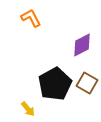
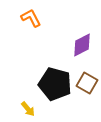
black pentagon: rotated 28 degrees counterclockwise
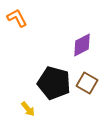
orange L-shape: moved 14 px left
black pentagon: moved 1 px left, 1 px up
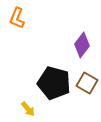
orange L-shape: rotated 130 degrees counterclockwise
purple diamond: rotated 25 degrees counterclockwise
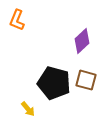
orange L-shape: moved 2 px down
purple diamond: moved 4 px up; rotated 10 degrees clockwise
brown square: moved 1 px left, 3 px up; rotated 15 degrees counterclockwise
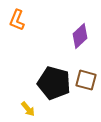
purple diamond: moved 2 px left, 5 px up
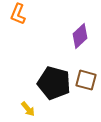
orange L-shape: moved 1 px right, 6 px up
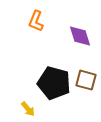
orange L-shape: moved 18 px right, 7 px down
purple diamond: rotated 65 degrees counterclockwise
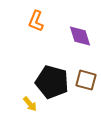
black pentagon: moved 2 px left, 1 px up
yellow arrow: moved 2 px right, 5 px up
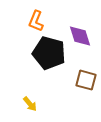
black pentagon: moved 3 px left, 29 px up
